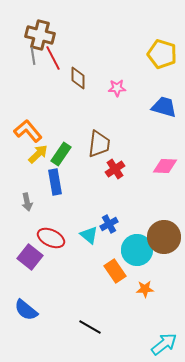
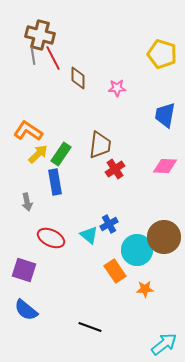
blue trapezoid: moved 1 px right, 8 px down; rotated 96 degrees counterclockwise
orange L-shape: rotated 16 degrees counterclockwise
brown trapezoid: moved 1 px right, 1 px down
purple square: moved 6 px left, 13 px down; rotated 20 degrees counterclockwise
black line: rotated 10 degrees counterclockwise
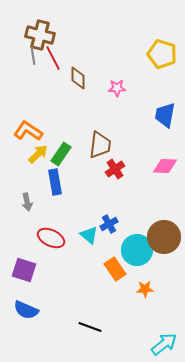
orange rectangle: moved 2 px up
blue semicircle: rotated 15 degrees counterclockwise
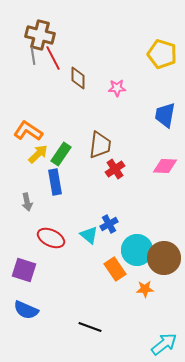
brown circle: moved 21 px down
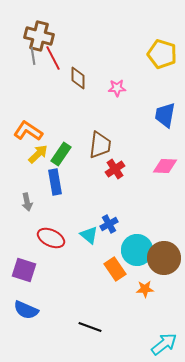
brown cross: moved 1 px left, 1 px down
